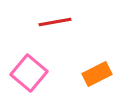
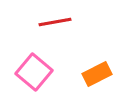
pink square: moved 5 px right, 1 px up
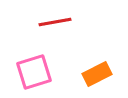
pink square: rotated 33 degrees clockwise
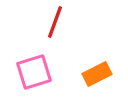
red line: rotated 60 degrees counterclockwise
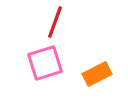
pink square: moved 11 px right, 9 px up
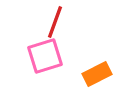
pink square: moved 7 px up
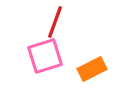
orange rectangle: moved 5 px left, 5 px up
